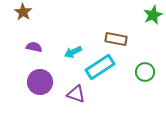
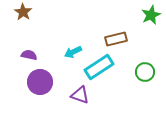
green star: moved 2 px left
brown rectangle: rotated 25 degrees counterclockwise
purple semicircle: moved 5 px left, 8 px down
cyan rectangle: moved 1 px left
purple triangle: moved 4 px right, 1 px down
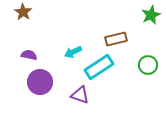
green circle: moved 3 px right, 7 px up
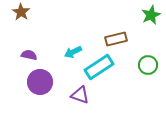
brown star: moved 2 px left
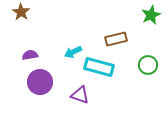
purple semicircle: moved 1 px right; rotated 21 degrees counterclockwise
cyan rectangle: rotated 48 degrees clockwise
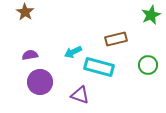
brown star: moved 4 px right
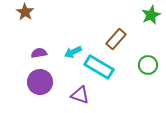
brown rectangle: rotated 35 degrees counterclockwise
purple semicircle: moved 9 px right, 2 px up
cyan rectangle: rotated 16 degrees clockwise
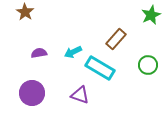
cyan rectangle: moved 1 px right, 1 px down
purple circle: moved 8 px left, 11 px down
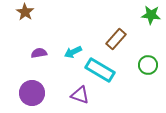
green star: rotated 30 degrees clockwise
cyan rectangle: moved 2 px down
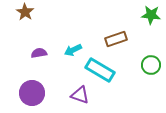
brown rectangle: rotated 30 degrees clockwise
cyan arrow: moved 2 px up
green circle: moved 3 px right
